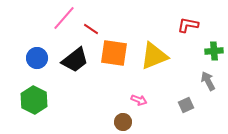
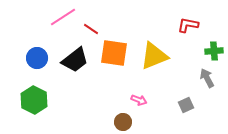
pink line: moved 1 px left, 1 px up; rotated 16 degrees clockwise
gray arrow: moved 1 px left, 3 px up
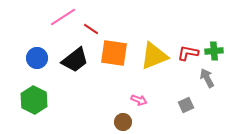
red L-shape: moved 28 px down
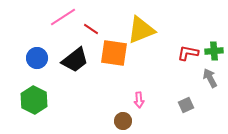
yellow triangle: moved 13 px left, 26 px up
gray arrow: moved 3 px right
pink arrow: rotated 63 degrees clockwise
brown circle: moved 1 px up
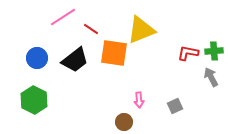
gray arrow: moved 1 px right, 1 px up
gray square: moved 11 px left, 1 px down
brown circle: moved 1 px right, 1 px down
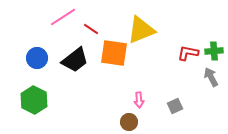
brown circle: moved 5 px right
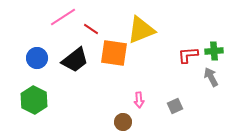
red L-shape: moved 2 px down; rotated 15 degrees counterclockwise
brown circle: moved 6 px left
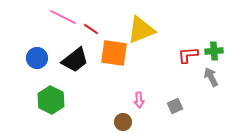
pink line: rotated 60 degrees clockwise
green hexagon: moved 17 px right
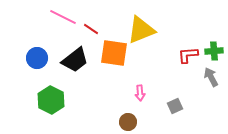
pink arrow: moved 1 px right, 7 px up
brown circle: moved 5 px right
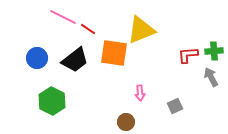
red line: moved 3 px left
green hexagon: moved 1 px right, 1 px down
brown circle: moved 2 px left
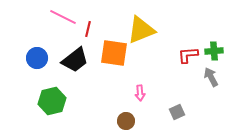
red line: rotated 70 degrees clockwise
green hexagon: rotated 20 degrees clockwise
gray square: moved 2 px right, 6 px down
brown circle: moved 1 px up
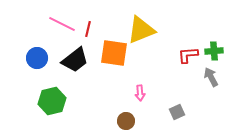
pink line: moved 1 px left, 7 px down
